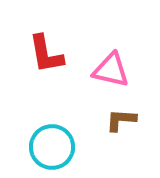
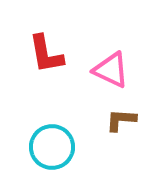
pink triangle: rotated 12 degrees clockwise
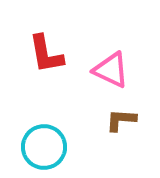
cyan circle: moved 8 px left
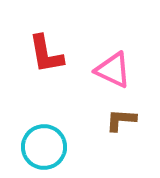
pink triangle: moved 2 px right
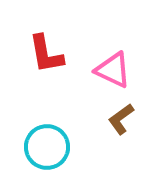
brown L-shape: moved 1 px up; rotated 40 degrees counterclockwise
cyan circle: moved 3 px right
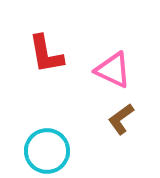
cyan circle: moved 4 px down
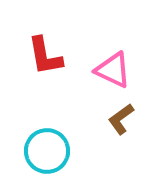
red L-shape: moved 1 px left, 2 px down
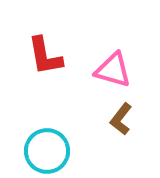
pink triangle: rotated 9 degrees counterclockwise
brown L-shape: rotated 16 degrees counterclockwise
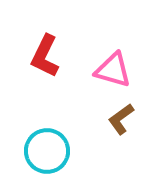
red L-shape: rotated 36 degrees clockwise
brown L-shape: rotated 16 degrees clockwise
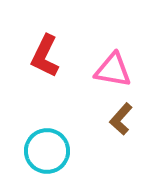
pink triangle: rotated 6 degrees counterclockwise
brown L-shape: rotated 12 degrees counterclockwise
